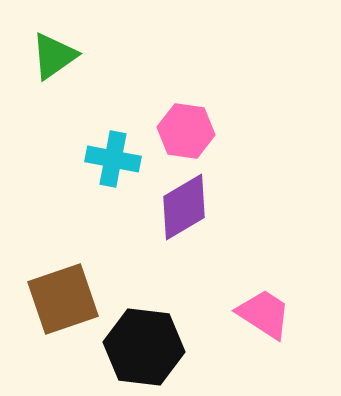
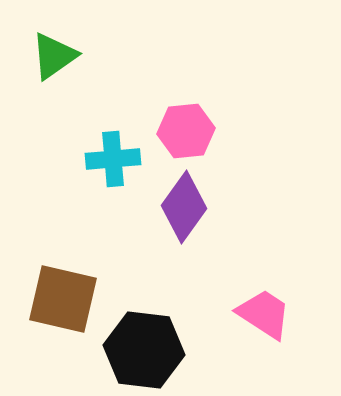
pink hexagon: rotated 14 degrees counterclockwise
cyan cross: rotated 16 degrees counterclockwise
purple diamond: rotated 24 degrees counterclockwise
brown square: rotated 32 degrees clockwise
black hexagon: moved 3 px down
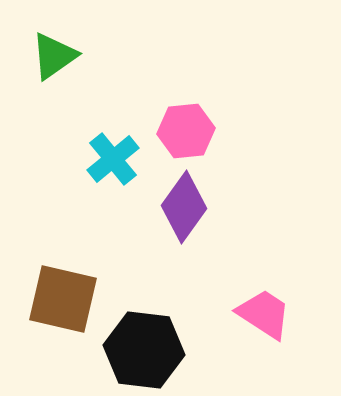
cyan cross: rotated 34 degrees counterclockwise
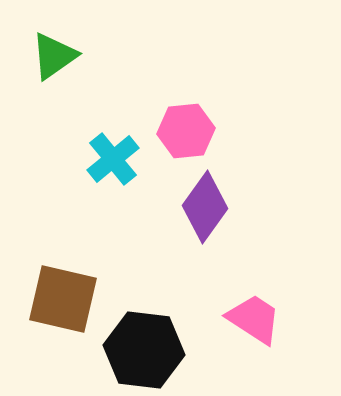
purple diamond: moved 21 px right
pink trapezoid: moved 10 px left, 5 px down
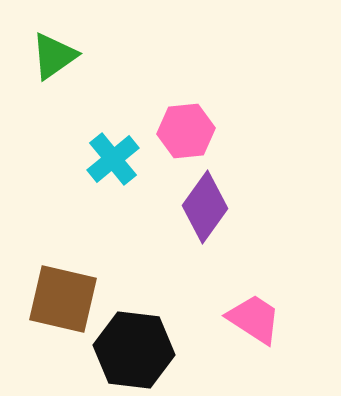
black hexagon: moved 10 px left
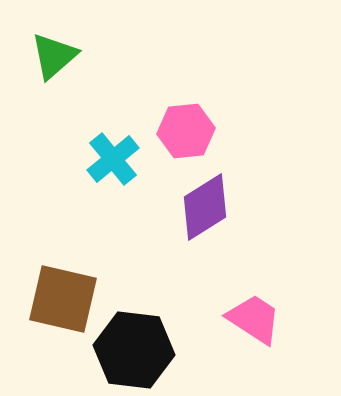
green triangle: rotated 6 degrees counterclockwise
purple diamond: rotated 22 degrees clockwise
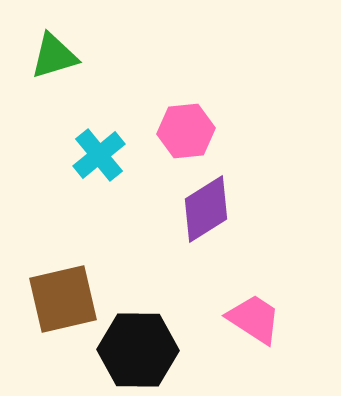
green triangle: rotated 24 degrees clockwise
cyan cross: moved 14 px left, 4 px up
purple diamond: moved 1 px right, 2 px down
brown square: rotated 26 degrees counterclockwise
black hexagon: moved 4 px right; rotated 6 degrees counterclockwise
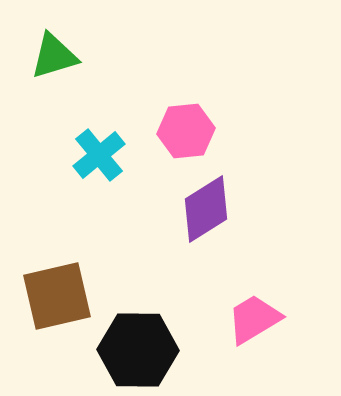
brown square: moved 6 px left, 3 px up
pink trapezoid: rotated 64 degrees counterclockwise
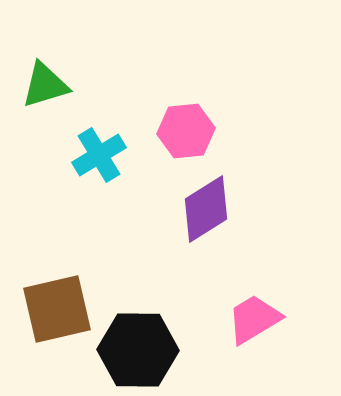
green triangle: moved 9 px left, 29 px down
cyan cross: rotated 8 degrees clockwise
brown square: moved 13 px down
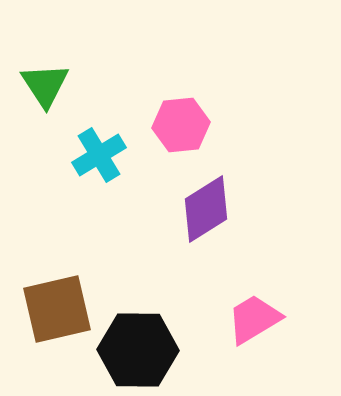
green triangle: rotated 46 degrees counterclockwise
pink hexagon: moved 5 px left, 6 px up
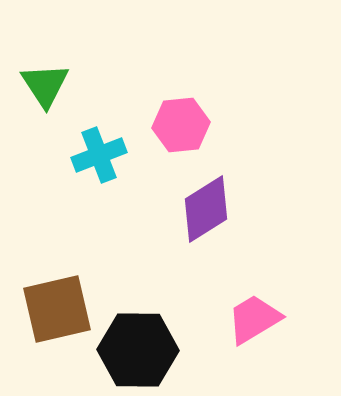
cyan cross: rotated 10 degrees clockwise
